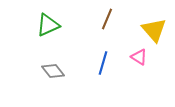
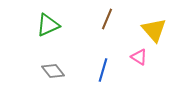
blue line: moved 7 px down
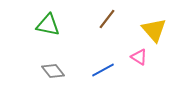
brown line: rotated 15 degrees clockwise
green triangle: rotated 35 degrees clockwise
blue line: rotated 45 degrees clockwise
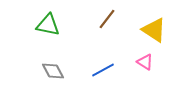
yellow triangle: rotated 16 degrees counterclockwise
pink triangle: moved 6 px right, 5 px down
gray diamond: rotated 10 degrees clockwise
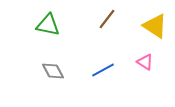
yellow triangle: moved 1 px right, 4 px up
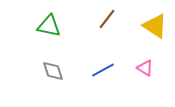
green triangle: moved 1 px right, 1 px down
pink triangle: moved 6 px down
gray diamond: rotated 10 degrees clockwise
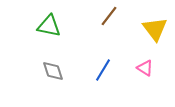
brown line: moved 2 px right, 3 px up
yellow triangle: moved 3 px down; rotated 20 degrees clockwise
blue line: rotated 30 degrees counterclockwise
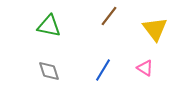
gray diamond: moved 4 px left
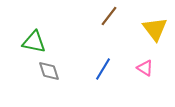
green triangle: moved 15 px left, 16 px down
blue line: moved 1 px up
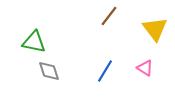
blue line: moved 2 px right, 2 px down
